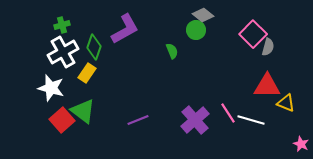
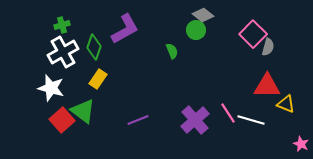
yellow rectangle: moved 11 px right, 6 px down
yellow triangle: moved 1 px down
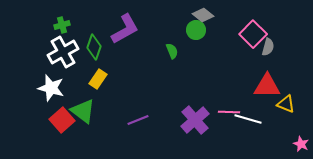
pink line: moved 1 px right, 1 px up; rotated 55 degrees counterclockwise
white line: moved 3 px left, 1 px up
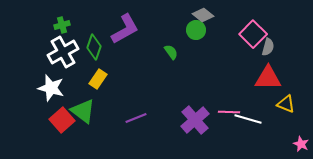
green semicircle: moved 1 px left, 1 px down; rotated 14 degrees counterclockwise
red triangle: moved 1 px right, 8 px up
purple line: moved 2 px left, 2 px up
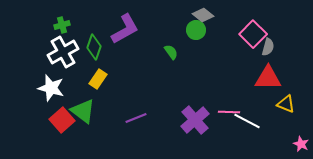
white line: moved 1 px left, 2 px down; rotated 12 degrees clockwise
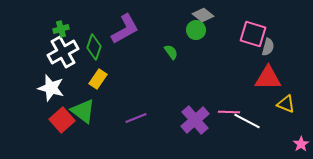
green cross: moved 1 px left, 4 px down
pink square: rotated 28 degrees counterclockwise
pink star: rotated 14 degrees clockwise
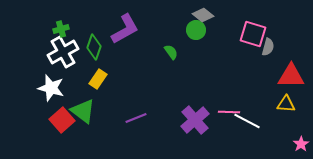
red triangle: moved 23 px right, 2 px up
yellow triangle: rotated 18 degrees counterclockwise
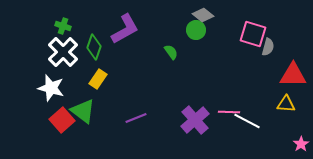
green cross: moved 2 px right, 3 px up; rotated 35 degrees clockwise
white cross: rotated 16 degrees counterclockwise
red triangle: moved 2 px right, 1 px up
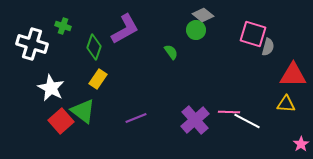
white cross: moved 31 px left, 8 px up; rotated 28 degrees counterclockwise
white star: rotated 12 degrees clockwise
red square: moved 1 px left, 1 px down
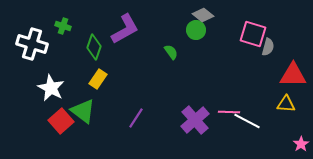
purple line: rotated 35 degrees counterclockwise
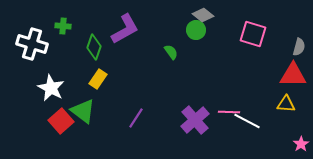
green cross: rotated 14 degrees counterclockwise
gray semicircle: moved 31 px right
